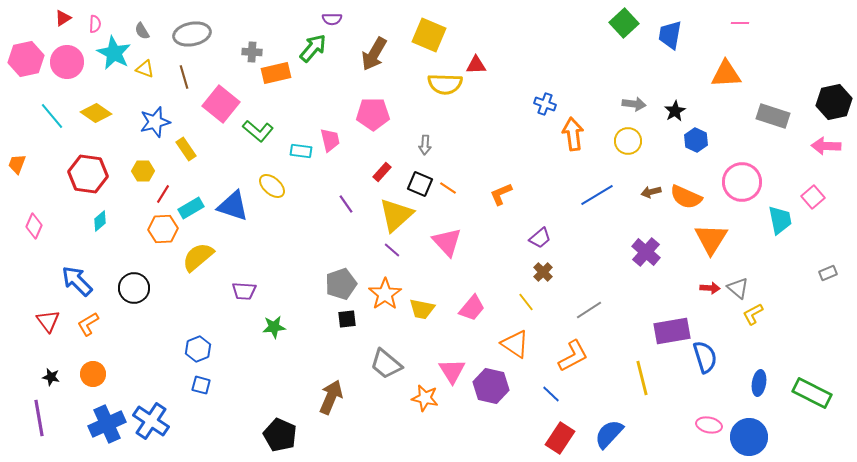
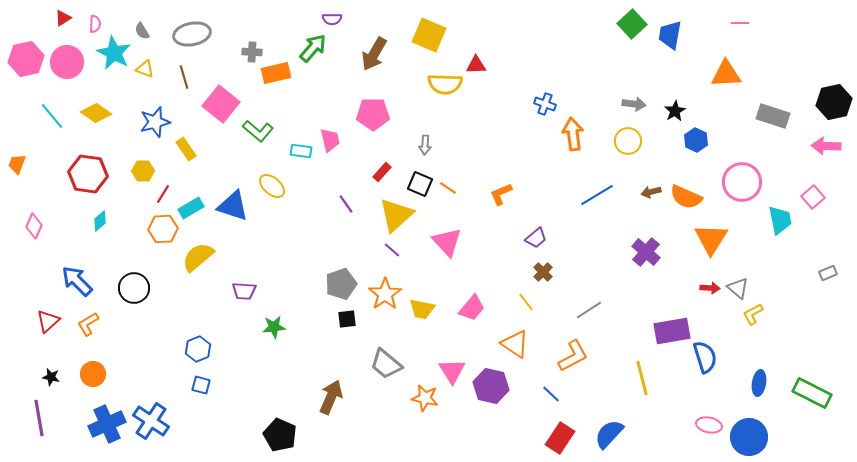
green square at (624, 23): moved 8 px right, 1 px down
purple trapezoid at (540, 238): moved 4 px left
red triangle at (48, 321): rotated 25 degrees clockwise
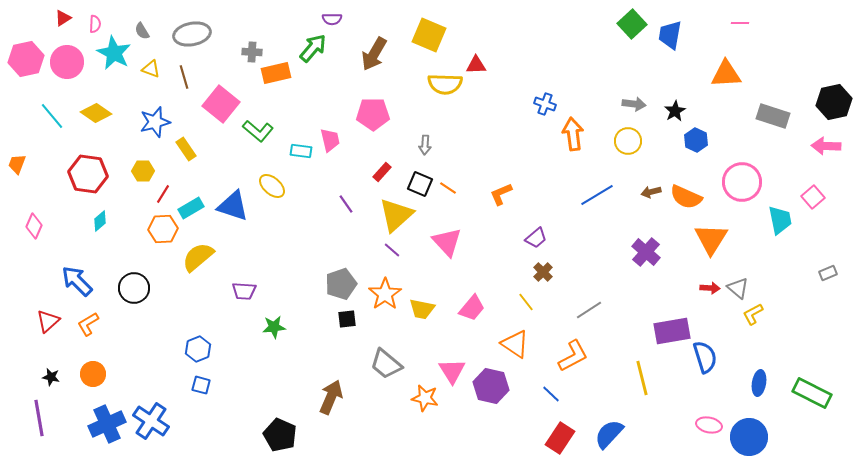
yellow triangle at (145, 69): moved 6 px right
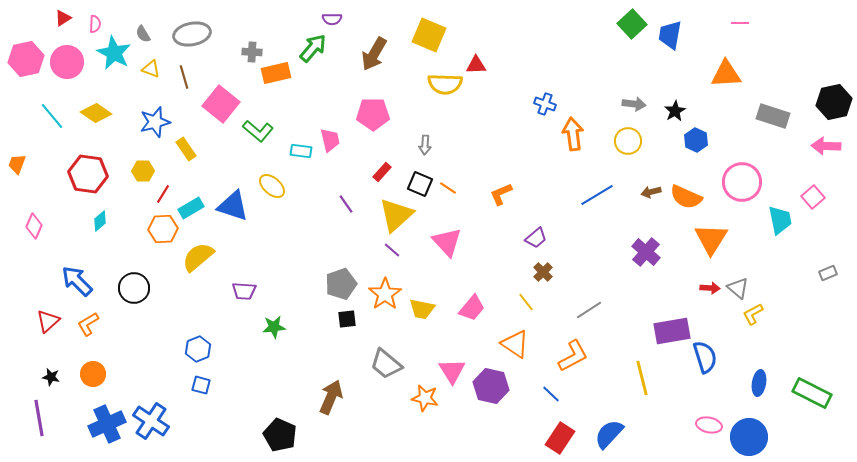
gray semicircle at (142, 31): moved 1 px right, 3 px down
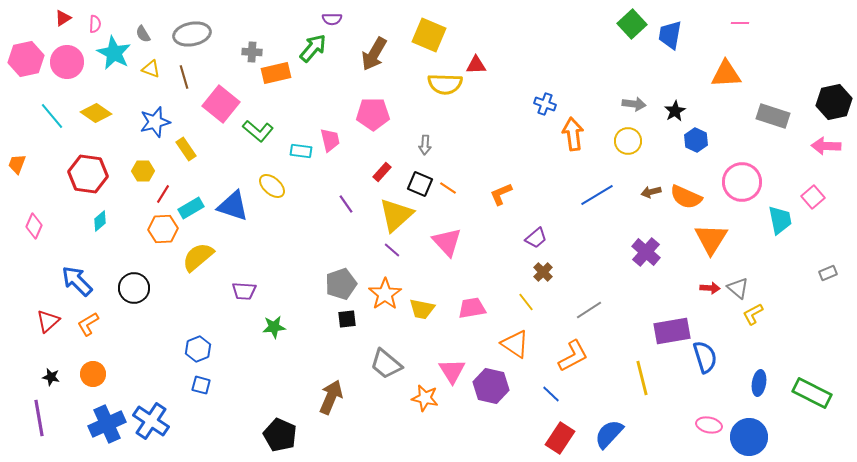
pink trapezoid at (472, 308): rotated 140 degrees counterclockwise
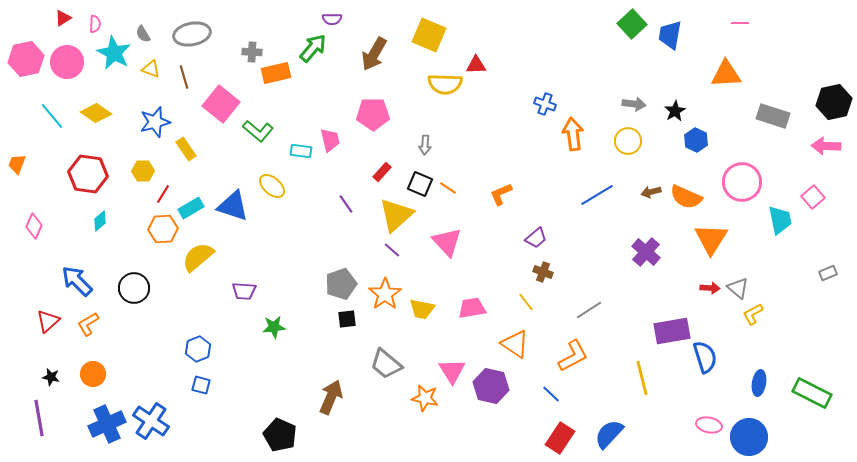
brown cross at (543, 272): rotated 24 degrees counterclockwise
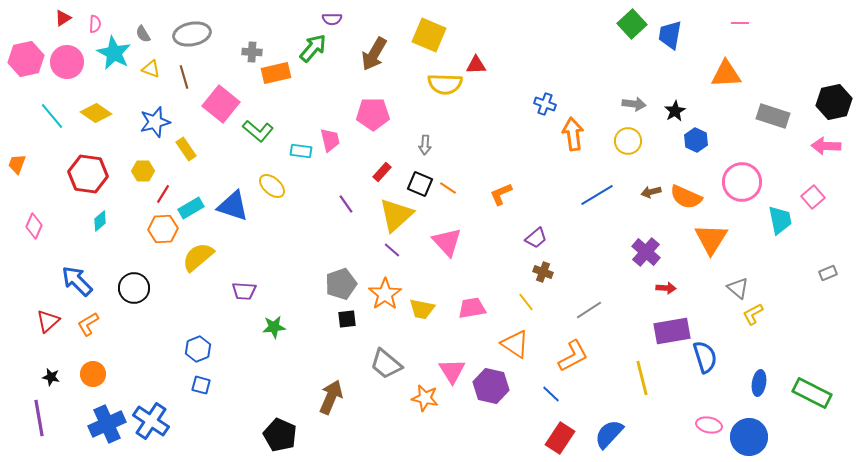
red arrow at (710, 288): moved 44 px left
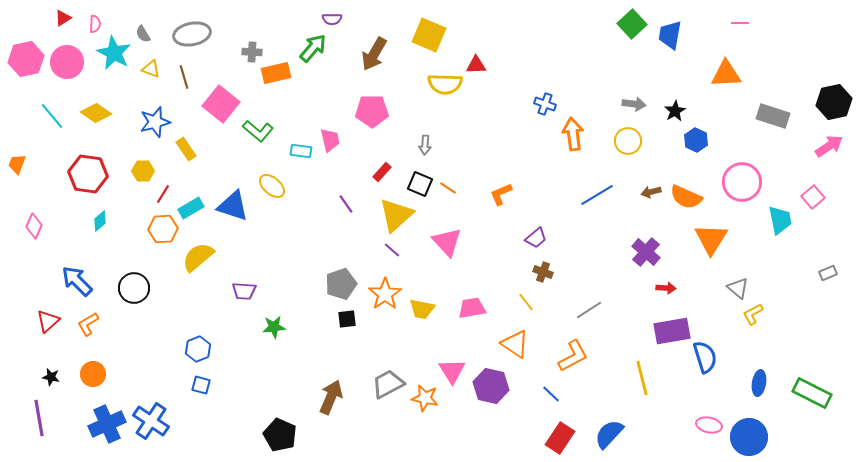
pink pentagon at (373, 114): moved 1 px left, 3 px up
pink arrow at (826, 146): moved 3 px right; rotated 144 degrees clockwise
gray trapezoid at (386, 364): moved 2 px right, 20 px down; rotated 112 degrees clockwise
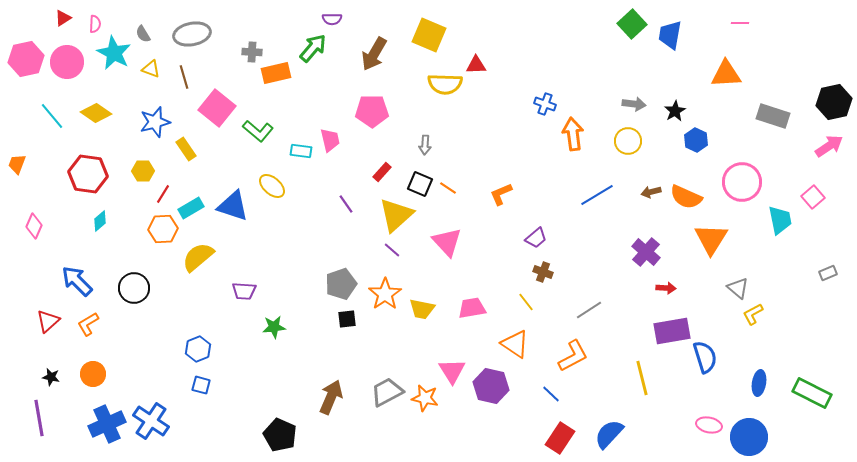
pink square at (221, 104): moved 4 px left, 4 px down
gray trapezoid at (388, 384): moved 1 px left, 8 px down
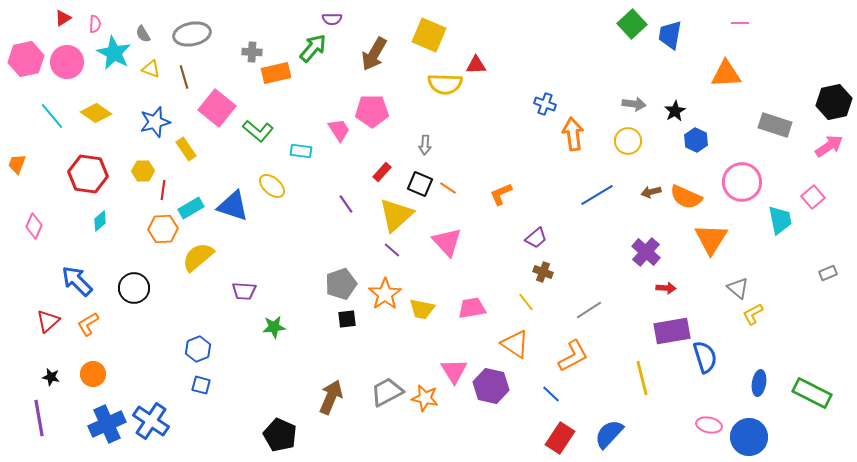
gray rectangle at (773, 116): moved 2 px right, 9 px down
pink trapezoid at (330, 140): moved 9 px right, 10 px up; rotated 20 degrees counterclockwise
red line at (163, 194): moved 4 px up; rotated 24 degrees counterclockwise
pink triangle at (452, 371): moved 2 px right
